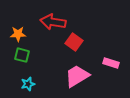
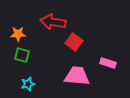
pink rectangle: moved 3 px left
pink trapezoid: rotated 36 degrees clockwise
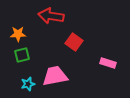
red arrow: moved 2 px left, 6 px up
green square: rotated 28 degrees counterclockwise
pink trapezoid: moved 22 px left; rotated 16 degrees counterclockwise
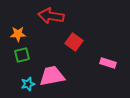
pink trapezoid: moved 3 px left
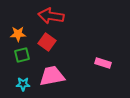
red square: moved 27 px left
pink rectangle: moved 5 px left
cyan star: moved 5 px left; rotated 16 degrees clockwise
